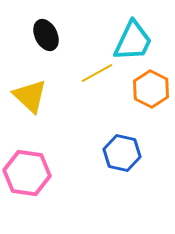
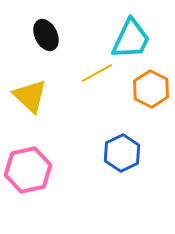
cyan trapezoid: moved 2 px left, 2 px up
blue hexagon: rotated 21 degrees clockwise
pink hexagon: moved 1 px right, 3 px up; rotated 21 degrees counterclockwise
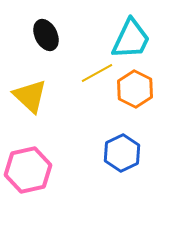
orange hexagon: moved 16 px left
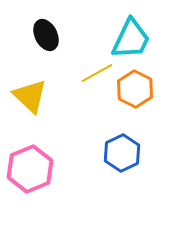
pink hexagon: moved 2 px right, 1 px up; rotated 9 degrees counterclockwise
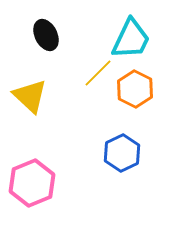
yellow line: moved 1 px right; rotated 16 degrees counterclockwise
pink hexagon: moved 2 px right, 14 px down
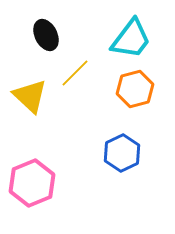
cyan trapezoid: rotated 12 degrees clockwise
yellow line: moved 23 px left
orange hexagon: rotated 18 degrees clockwise
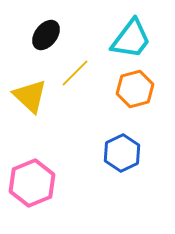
black ellipse: rotated 64 degrees clockwise
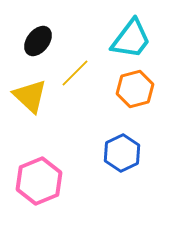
black ellipse: moved 8 px left, 6 px down
pink hexagon: moved 7 px right, 2 px up
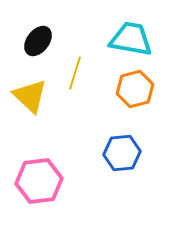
cyan trapezoid: rotated 117 degrees counterclockwise
yellow line: rotated 28 degrees counterclockwise
blue hexagon: rotated 21 degrees clockwise
pink hexagon: rotated 15 degrees clockwise
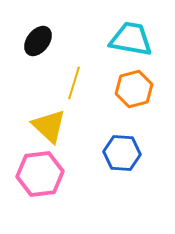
yellow line: moved 1 px left, 10 px down
orange hexagon: moved 1 px left
yellow triangle: moved 19 px right, 30 px down
blue hexagon: rotated 9 degrees clockwise
pink hexagon: moved 1 px right, 7 px up
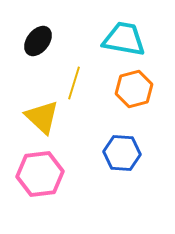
cyan trapezoid: moved 7 px left
yellow triangle: moved 7 px left, 9 px up
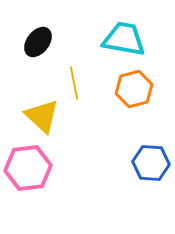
black ellipse: moved 1 px down
yellow line: rotated 28 degrees counterclockwise
yellow triangle: moved 1 px up
blue hexagon: moved 29 px right, 10 px down
pink hexagon: moved 12 px left, 6 px up
